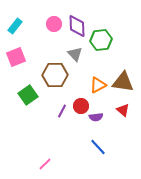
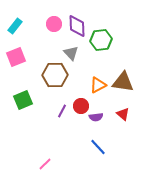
gray triangle: moved 4 px left, 1 px up
green square: moved 5 px left, 5 px down; rotated 12 degrees clockwise
red triangle: moved 4 px down
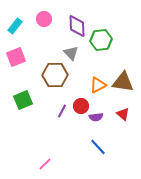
pink circle: moved 10 px left, 5 px up
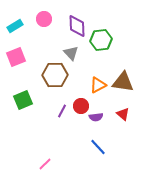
cyan rectangle: rotated 21 degrees clockwise
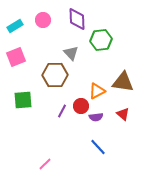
pink circle: moved 1 px left, 1 px down
purple diamond: moved 7 px up
orange triangle: moved 1 px left, 6 px down
green square: rotated 18 degrees clockwise
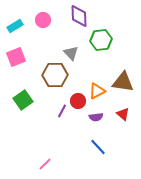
purple diamond: moved 2 px right, 3 px up
green square: rotated 30 degrees counterclockwise
red circle: moved 3 px left, 5 px up
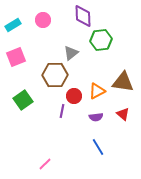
purple diamond: moved 4 px right
cyan rectangle: moved 2 px left, 1 px up
gray triangle: rotated 35 degrees clockwise
red circle: moved 4 px left, 5 px up
purple line: rotated 16 degrees counterclockwise
blue line: rotated 12 degrees clockwise
